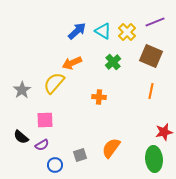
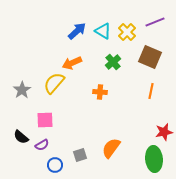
brown square: moved 1 px left, 1 px down
orange cross: moved 1 px right, 5 px up
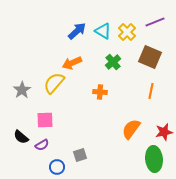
orange semicircle: moved 20 px right, 19 px up
blue circle: moved 2 px right, 2 px down
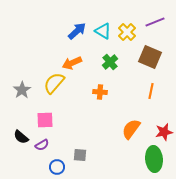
green cross: moved 3 px left
gray square: rotated 24 degrees clockwise
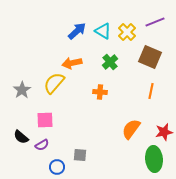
orange arrow: rotated 12 degrees clockwise
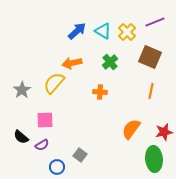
gray square: rotated 32 degrees clockwise
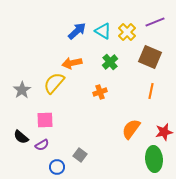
orange cross: rotated 24 degrees counterclockwise
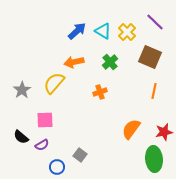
purple line: rotated 66 degrees clockwise
orange arrow: moved 2 px right, 1 px up
orange line: moved 3 px right
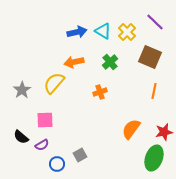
blue arrow: moved 1 px down; rotated 30 degrees clockwise
gray square: rotated 24 degrees clockwise
green ellipse: moved 1 px up; rotated 25 degrees clockwise
blue circle: moved 3 px up
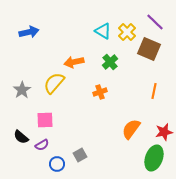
blue arrow: moved 48 px left
brown square: moved 1 px left, 8 px up
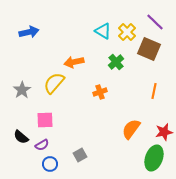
green cross: moved 6 px right
blue circle: moved 7 px left
